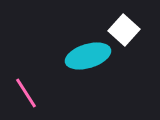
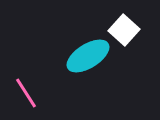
cyan ellipse: rotated 15 degrees counterclockwise
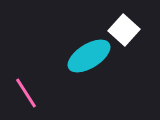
cyan ellipse: moved 1 px right
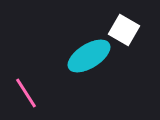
white square: rotated 12 degrees counterclockwise
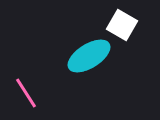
white square: moved 2 px left, 5 px up
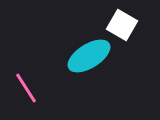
pink line: moved 5 px up
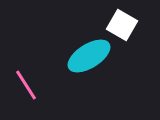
pink line: moved 3 px up
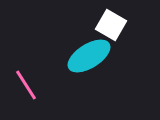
white square: moved 11 px left
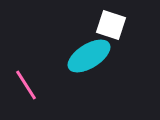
white square: rotated 12 degrees counterclockwise
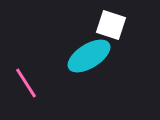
pink line: moved 2 px up
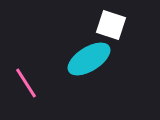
cyan ellipse: moved 3 px down
